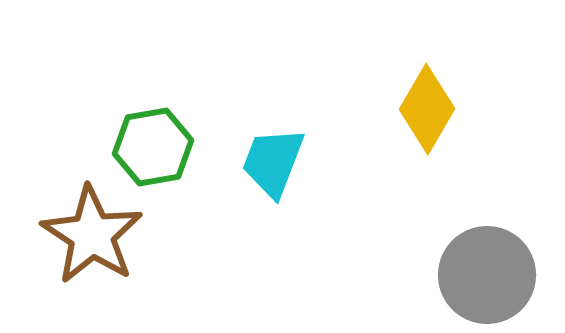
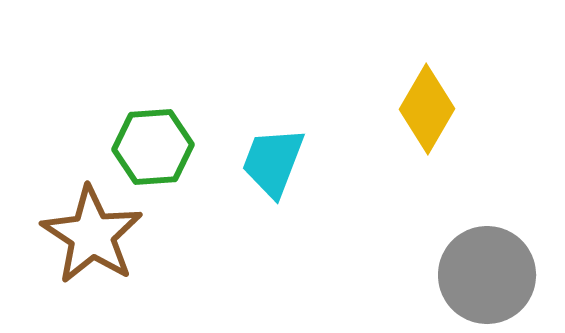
green hexagon: rotated 6 degrees clockwise
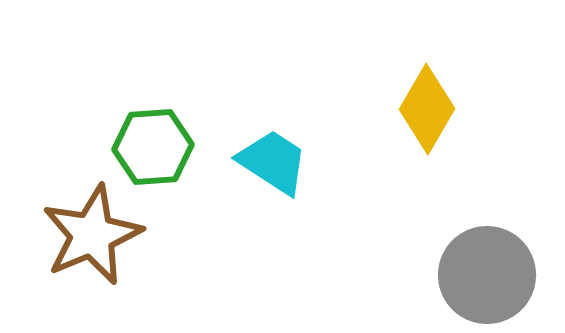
cyan trapezoid: rotated 102 degrees clockwise
brown star: rotated 16 degrees clockwise
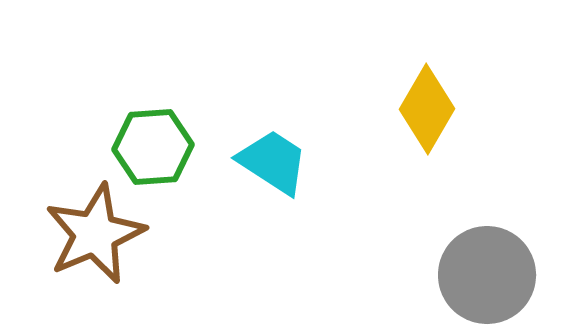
brown star: moved 3 px right, 1 px up
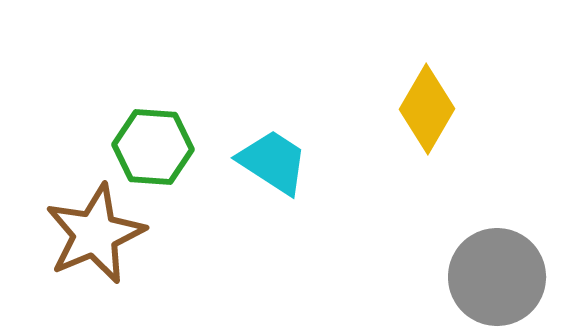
green hexagon: rotated 8 degrees clockwise
gray circle: moved 10 px right, 2 px down
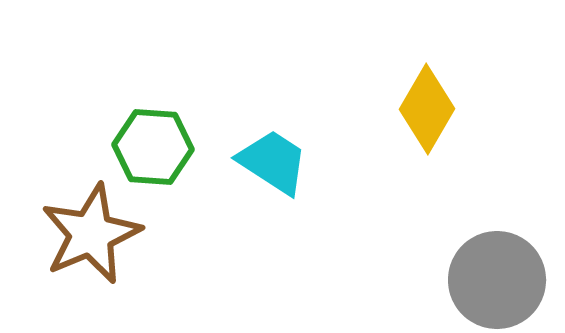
brown star: moved 4 px left
gray circle: moved 3 px down
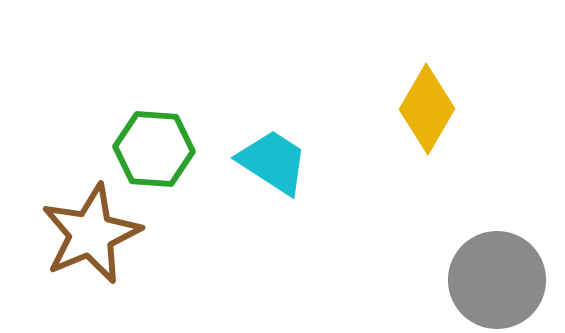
green hexagon: moved 1 px right, 2 px down
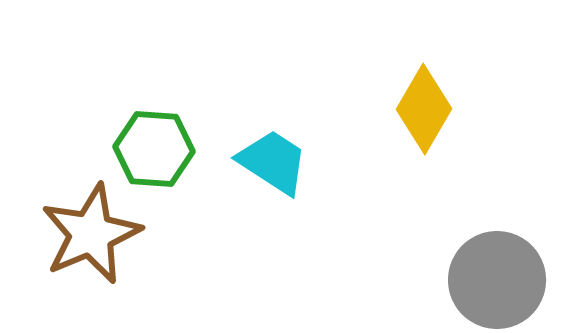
yellow diamond: moved 3 px left
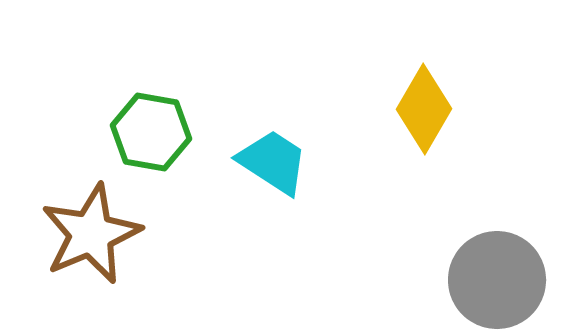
green hexagon: moved 3 px left, 17 px up; rotated 6 degrees clockwise
